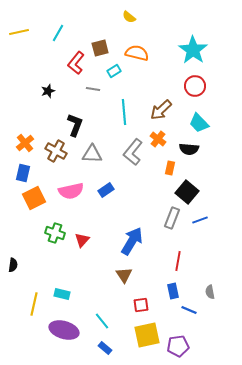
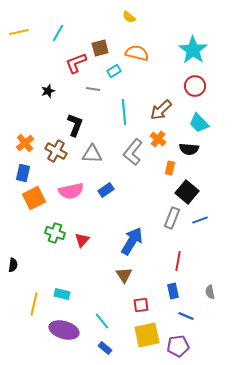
red L-shape at (76, 63): rotated 30 degrees clockwise
blue line at (189, 310): moved 3 px left, 6 px down
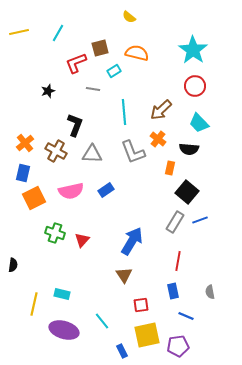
gray L-shape at (133, 152): rotated 60 degrees counterclockwise
gray rectangle at (172, 218): moved 3 px right, 4 px down; rotated 10 degrees clockwise
blue rectangle at (105, 348): moved 17 px right, 3 px down; rotated 24 degrees clockwise
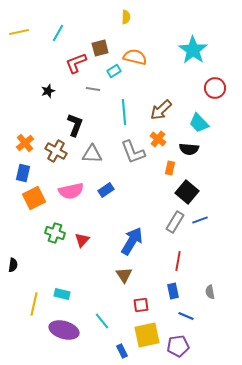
yellow semicircle at (129, 17): moved 3 px left; rotated 128 degrees counterclockwise
orange semicircle at (137, 53): moved 2 px left, 4 px down
red circle at (195, 86): moved 20 px right, 2 px down
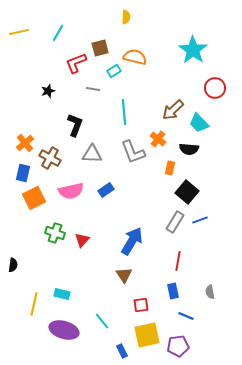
brown arrow at (161, 110): moved 12 px right
brown cross at (56, 151): moved 6 px left, 7 px down
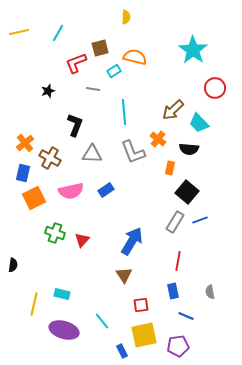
yellow square at (147, 335): moved 3 px left
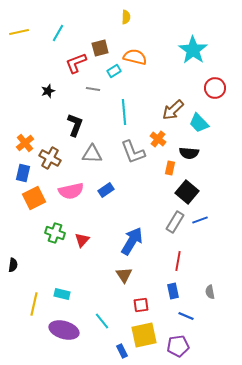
black semicircle at (189, 149): moved 4 px down
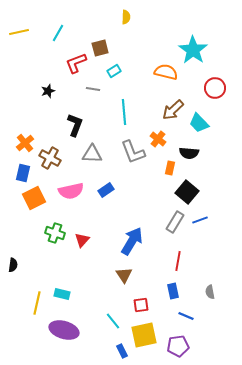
orange semicircle at (135, 57): moved 31 px right, 15 px down
yellow line at (34, 304): moved 3 px right, 1 px up
cyan line at (102, 321): moved 11 px right
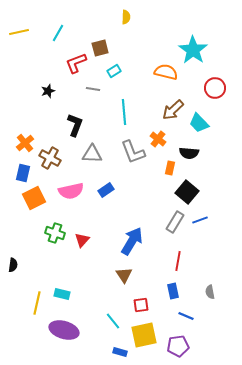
blue rectangle at (122, 351): moved 2 px left, 1 px down; rotated 48 degrees counterclockwise
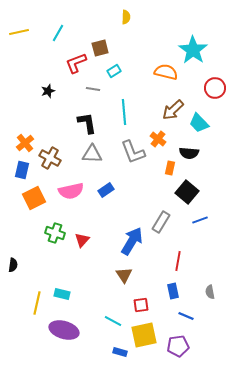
black L-shape at (75, 125): moved 12 px right, 2 px up; rotated 30 degrees counterclockwise
blue rectangle at (23, 173): moved 1 px left, 3 px up
gray rectangle at (175, 222): moved 14 px left
cyan line at (113, 321): rotated 24 degrees counterclockwise
